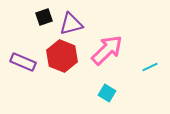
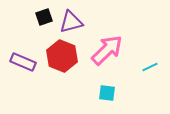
purple triangle: moved 2 px up
cyan square: rotated 24 degrees counterclockwise
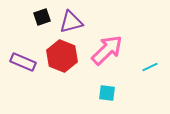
black square: moved 2 px left
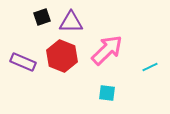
purple triangle: rotated 15 degrees clockwise
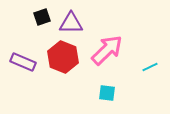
purple triangle: moved 1 px down
red hexagon: moved 1 px right, 1 px down
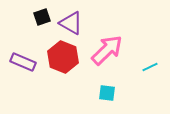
purple triangle: rotated 30 degrees clockwise
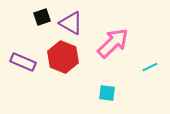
pink arrow: moved 6 px right, 7 px up
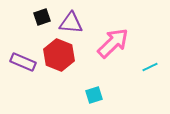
purple triangle: rotated 25 degrees counterclockwise
red hexagon: moved 4 px left, 2 px up
cyan square: moved 13 px left, 2 px down; rotated 24 degrees counterclockwise
